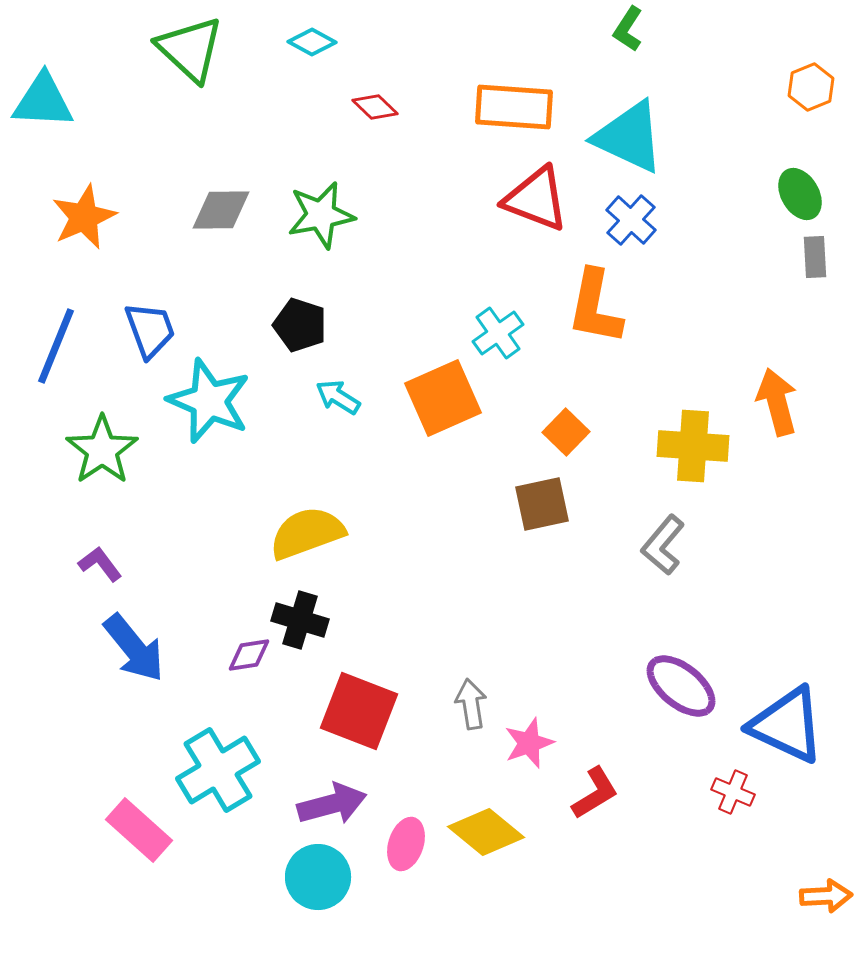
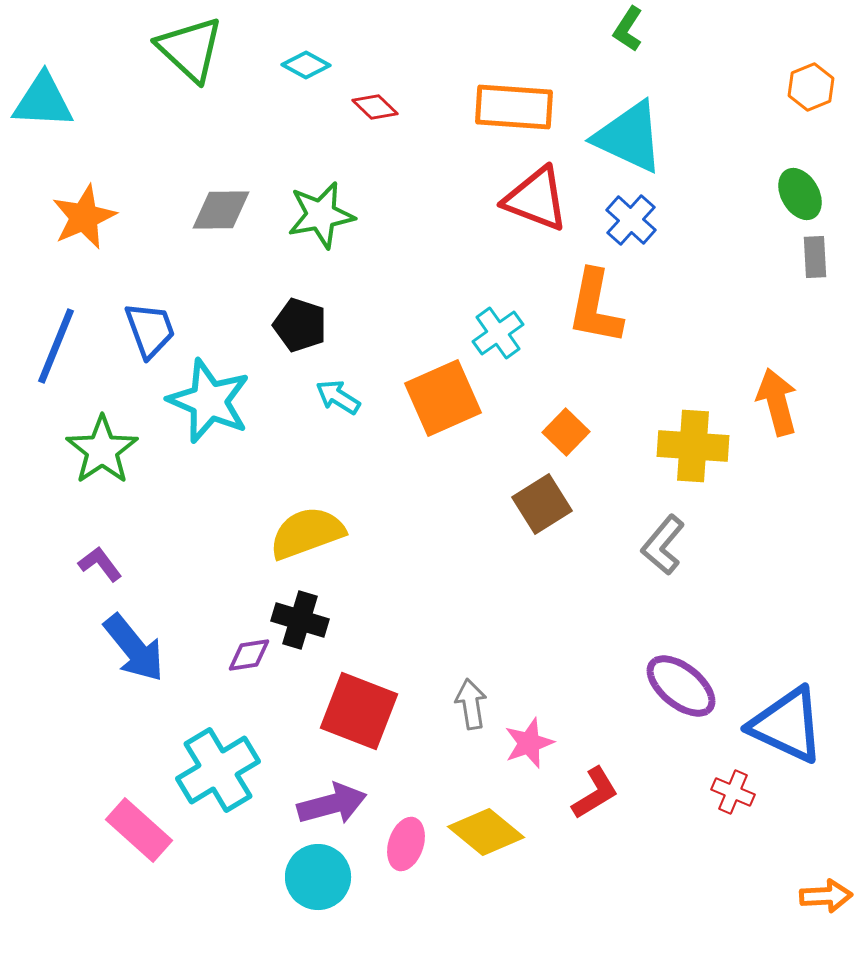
cyan diamond at (312, 42): moved 6 px left, 23 px down
brown square at (542, 504): rotated 20 degrees counterclockwise
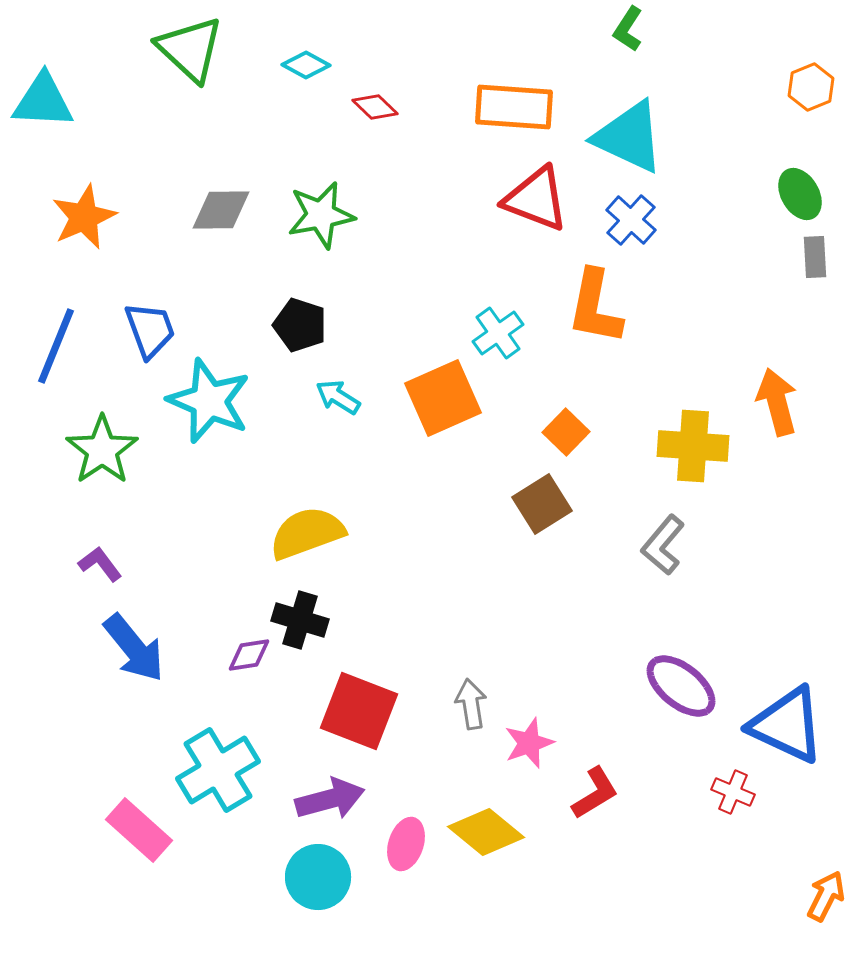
purple arrow at (332, 804): moved 2 px left, 5 px up
orange arrow at (826, 896): rotated 60 degrees counterclockwise
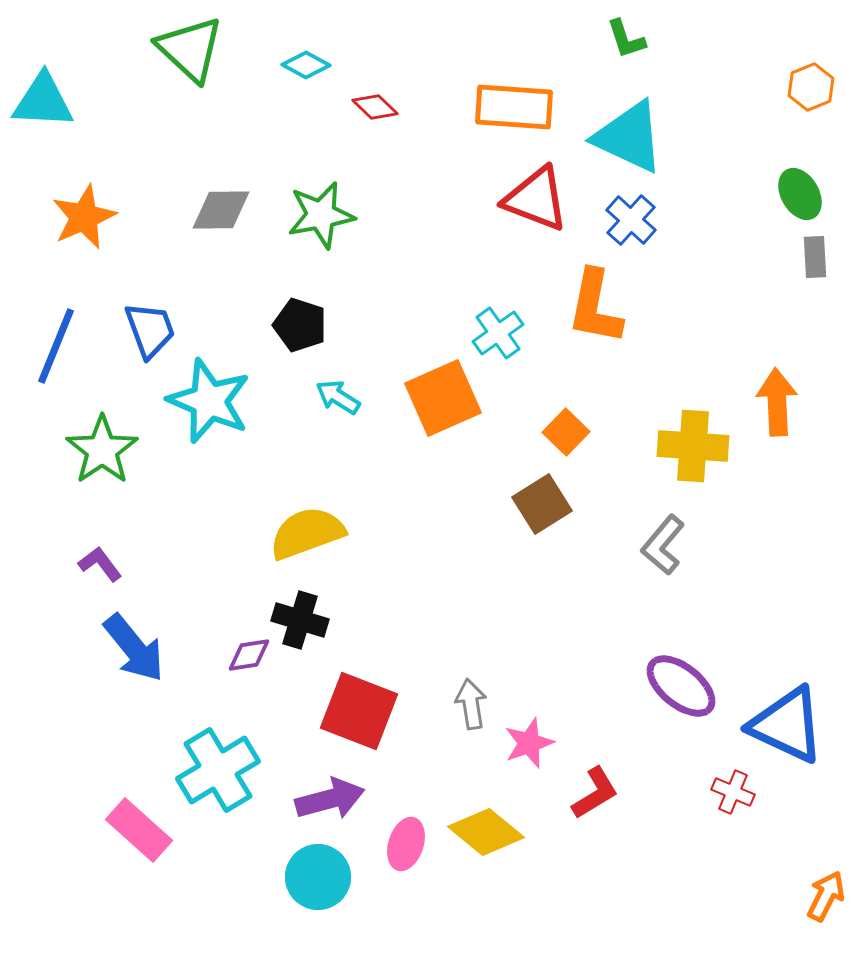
green L-shape at (628, 29): moved 2 px left, 10 px down; rotated 51 degrees counterclockwise
orange arrow at (777, 402): rotated 12 degrees clockwise
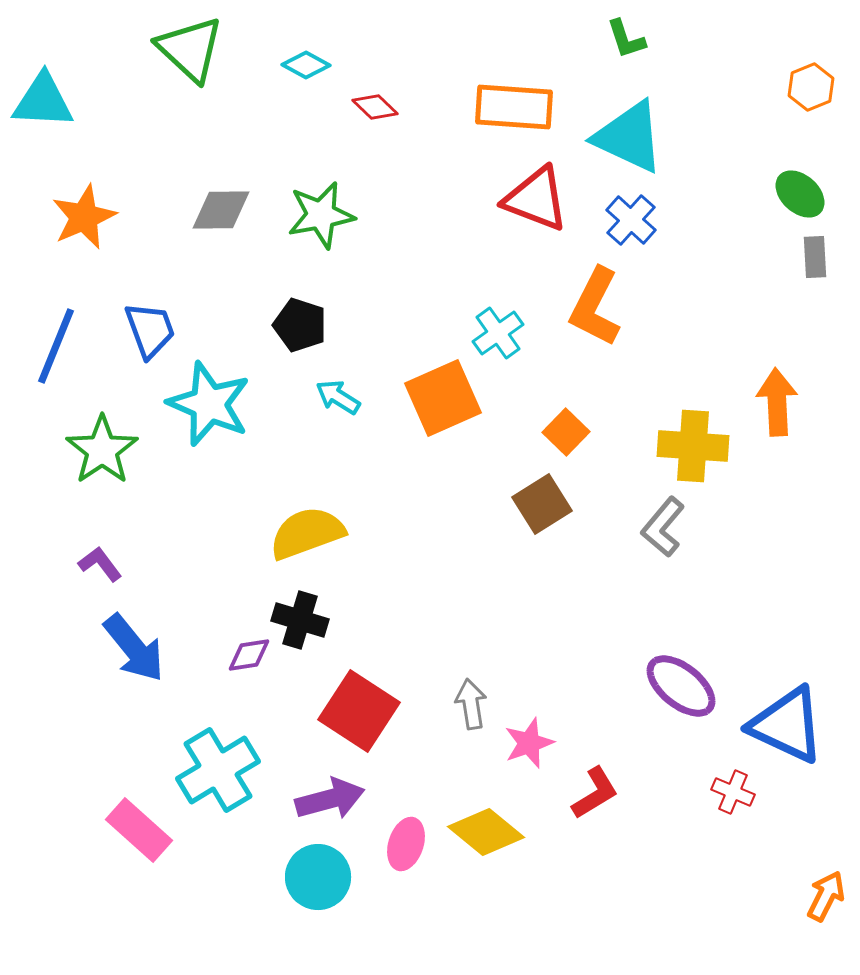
green ellipse at (800, 194): rotated 18 degrees counterclockwise
orange L-shape at (595, 307): rotated 16 degrees clockwise
cyan star at (209, 401): moved 3 px down
gray L-shape at (663, 545): moved 18 px up
red square at (359, 711): rotated 12 degrees clockwise
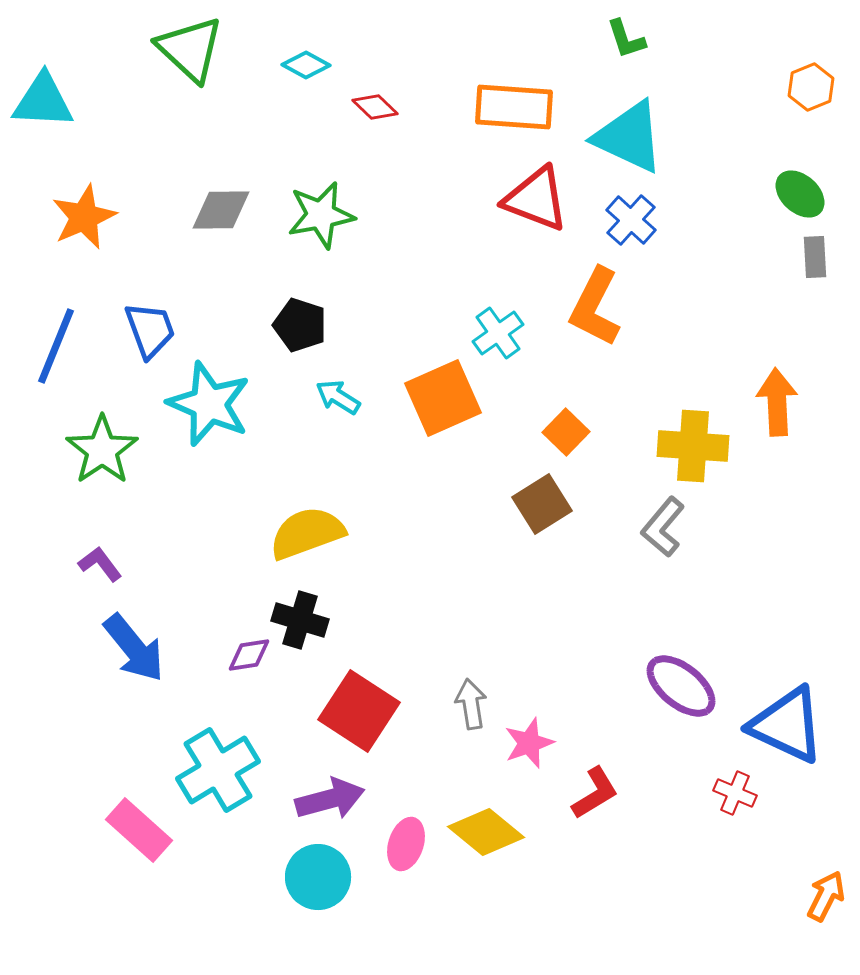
red cross at (733, 792): moved 2 px right, 1 px down
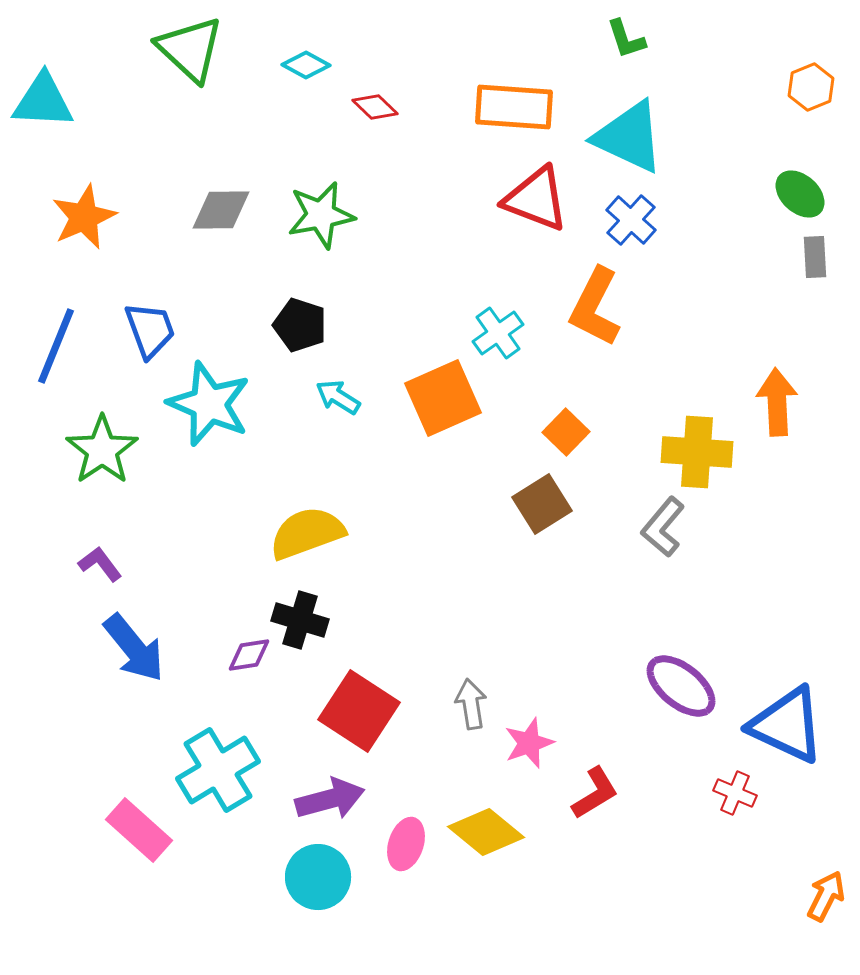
yellow cross at (693, 446): moved 4 px right, 6 px down
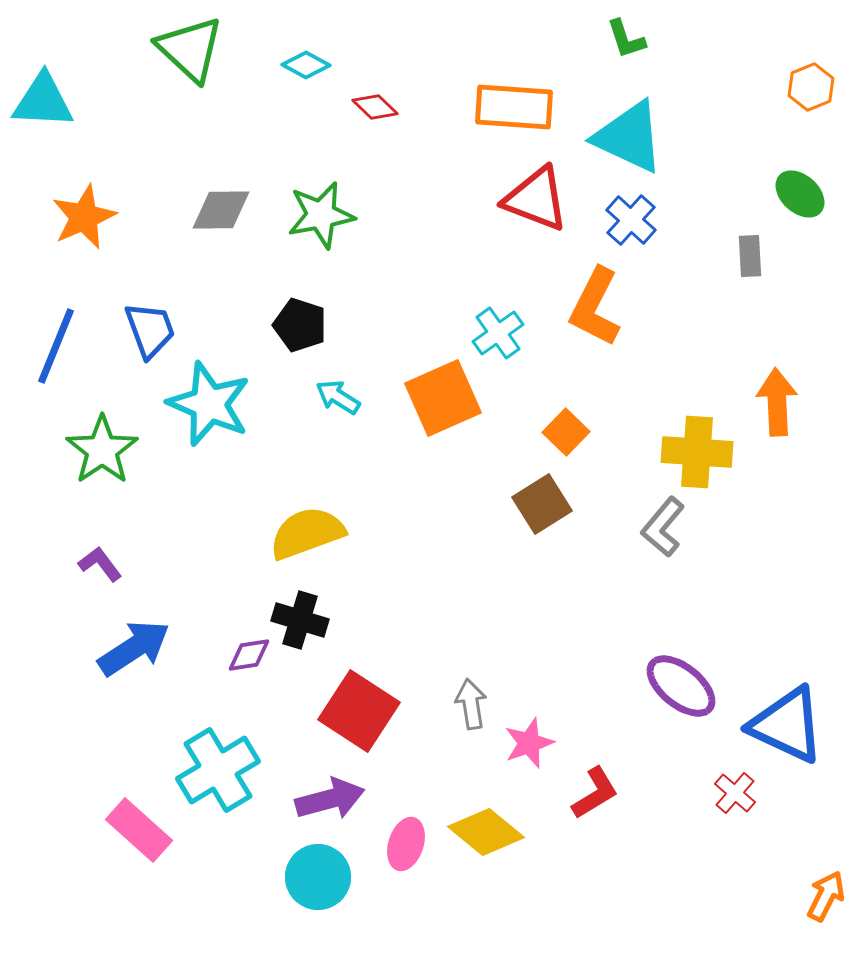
gray rectangle at (815, 257): moved 65 px left, 1 px up
blue arrow at (134, 648): rotated 84 degrees counterclockwise
red cross at (735, 793): rotated 18 degrees clockwise
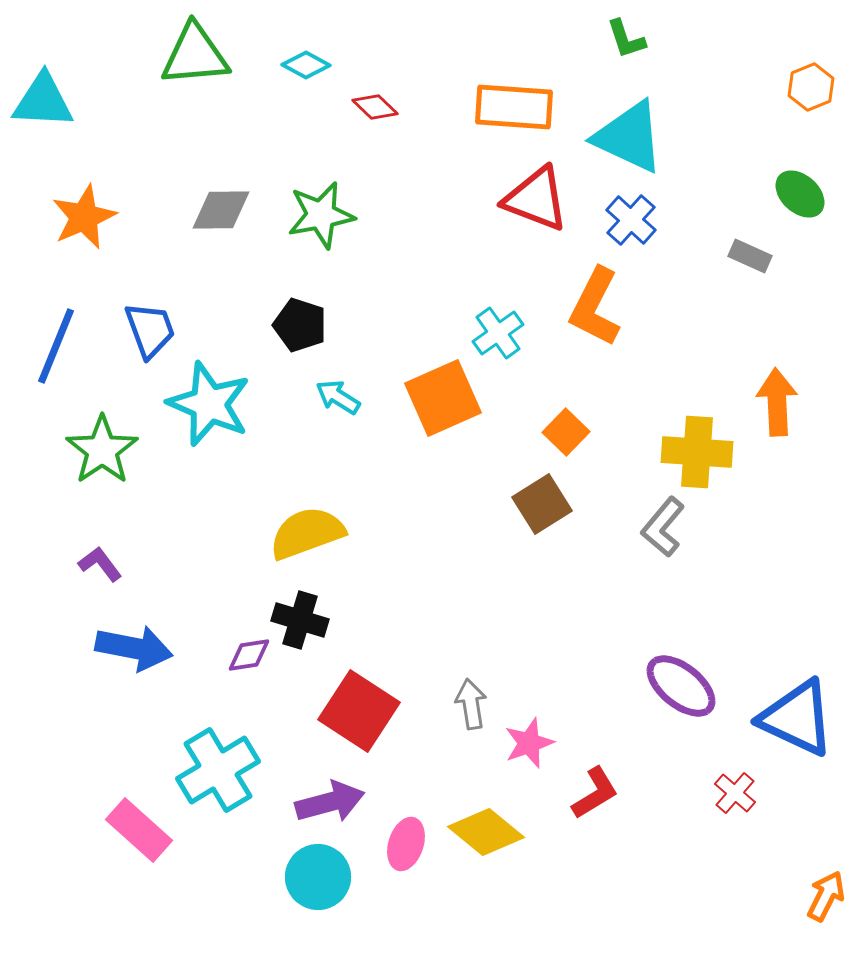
green triangle at (190, 49): moved 5 px right, 6 px down; rotated 48 degrees counterclockwise
gray rectangle at (750, 256): rotated 63 degrees counterclockwise
blue arrow at (134, 648): rotated 44 degrees clockwise
blue triangle at (787, 725): moved 10 px right, 7 px up
purple arrow at (330, 799): moved 3 px down
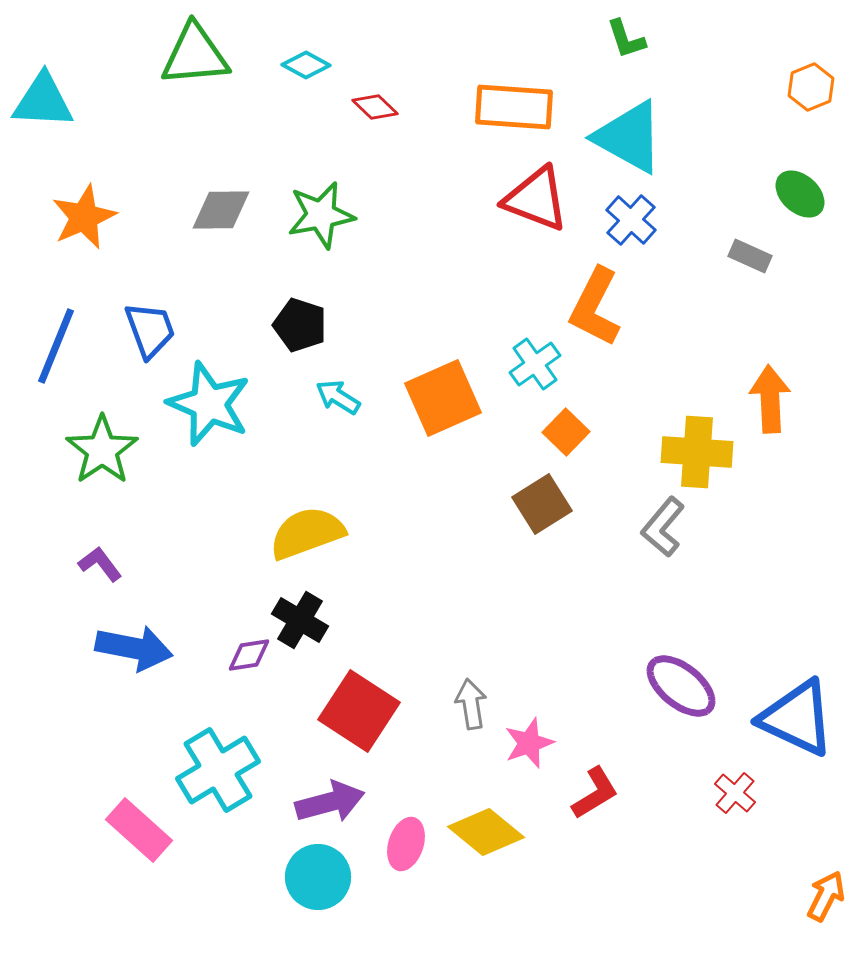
cyan triangle at (629, 137): rotated 4 degrees clockwise
cyan cross at (498, 333): moved 37 px right, 31 px down
orange arrow at (777, 402): moved 7 px left, 3 px up
black cross at (300, 620): rotated 14 degrees clockwise
